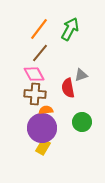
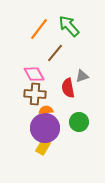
green arrow: moved 1 px left, 3 px up; rotated 70 degrees counterclockwise
brown line: moved 15 px right
gray triangle: moved 1 px right, 1 px down
green circle: moved 3 px left
purple circle: moved 3 px right
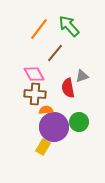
purple circle: moved 9 px right, 1 px up
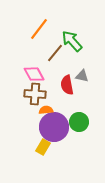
green arrow: moved 3 px right, 15 px down
gray triangle: rotated 32 degrees clockwise
red semicircle: moved 1 px left, 3 px up
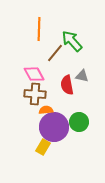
orange line: rotated 35 degrees counterclockwise
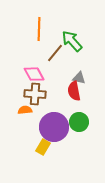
gray triangle: moved 3 px left, 2 px down
red semicircle: moved 7 px right, 6 px down
orange semicircle: moved 21 px left
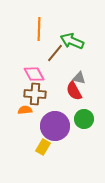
green arrow: rotated 25 degrees counterclockwise
red semicircle: rotated 18 degrees counterclockwise
green circle: moved 5 px right, 3 px up
purple circle: moved 1 px right, 1 px up
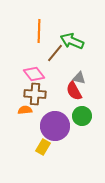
orange line: moved 2 px down
pink diamond: rotated 10 degrees counterclockwise
green circle: moved 2 px left, 3 px up
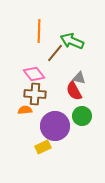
yellow rectangle: rotated 35 degrees clockwise
